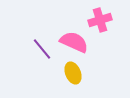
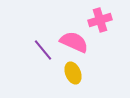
purple line: moved 1 px right, 1 px down
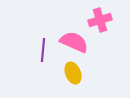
purple line: rotated 45 degrees clockwise
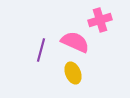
pink semicircle: moved 1 px right
purple line: moved 2 px left; rotated 10 degrees clockwise
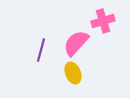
pink cross: moved 3 px right, 1 px down
pink semicircle: moved 1 px right, 1 px down; rotated 72 degrees counterclockwise
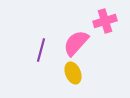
pink cross: moved 2 px right
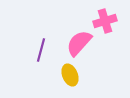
pink semicircle: moved 3 px right
yellow ellipse: moved 3 px left, 2 px down
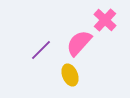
pink cross: moved 1 px up; rotated 30 degrees counterclockwise
purple line: rotated 30 degrees clockwise
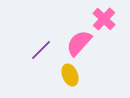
pink cross: moved 1 px left, 1 px up
